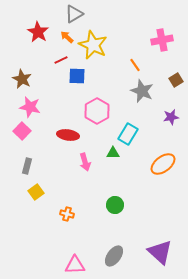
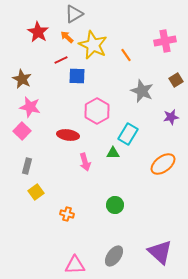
pink cross: moved 3 px right, 1 px down
orange line: moved 9 px left, 10 px up
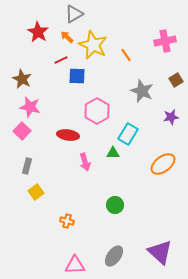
orange cross: moved 7 px down
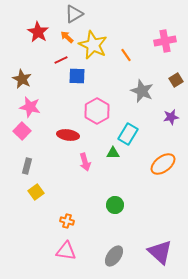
pink triangle: moved 9 px left, 14 px up; rotated 10 degrees clockwise
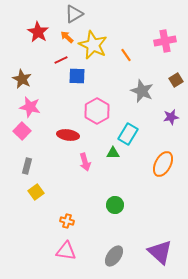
orange ellipse: rotated 25 degrees counterclockwise
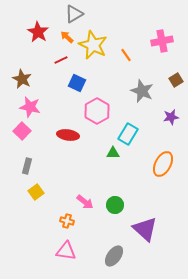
pink cross: moved 3 px left
blue square: moved 7 px down; rotated 24 degrees clockwise
pink arrow: moved 40 px down; rotated 36 degrees counterclockwise
purple triangle: moved 15 px left, 23 px up
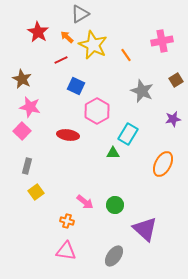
gray triangle: moved 6 px right
blue square: moved 1 px left, 3 px down
purple star: moved 2 px right, 2 px down
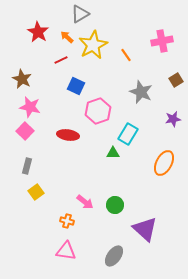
yellow star: rotated 20 degrees clockwise
gray star: moved 1 px left, 1 px down
pink hexagon: moved 1 px right; rotated 10 degrees clockwise
pink square: moved 3 px right
orange ellipse: moved 1 px right, 1 px up
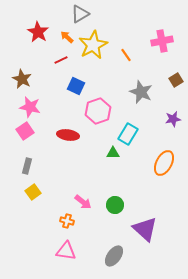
pink square: rotated 12 degrees clockwise
yellow square: moved 3 px left
pink arrow: moved 2 px left
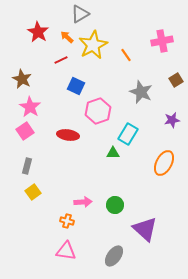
pink star: rotated 20 degrees clockwise
purple star: moved 1 px left, 1 px down
pink arrow: rotated 42 degrees counterclockwise
